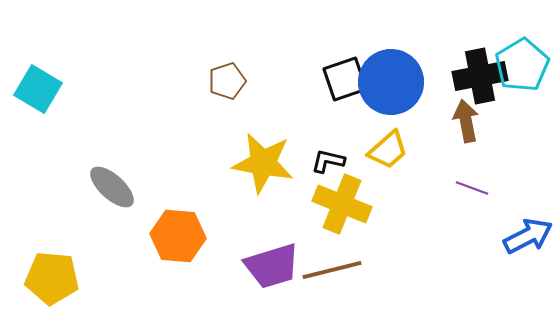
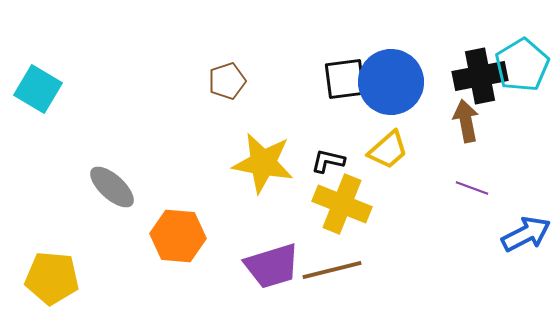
black square: rotated 12 degrees clockwise
blue arrow: moved 2 px left, 2 px up
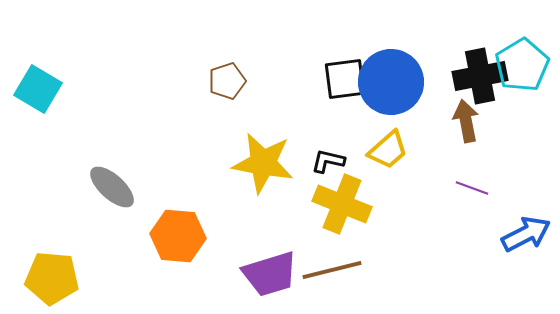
purple trapezoid: moved 2 px left, 8 px down
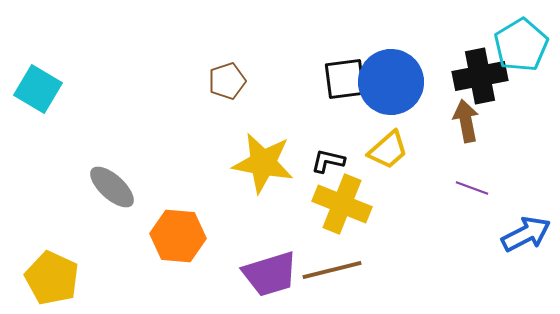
cyan pentagon: moved 1 px left, 20 px up
yellow pentagon: rotated 20 degrees clockwise
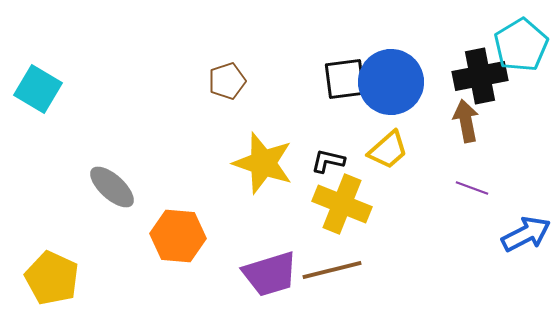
yellow star: rotated 8 degrees clockwise
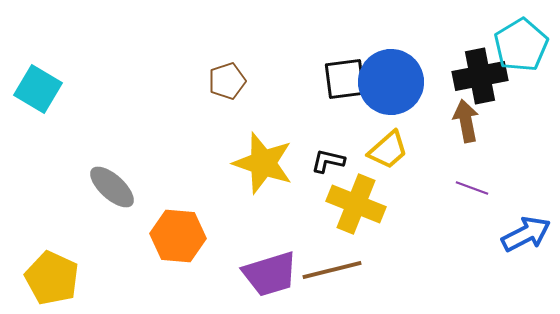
yellow cross: moved 14 px right
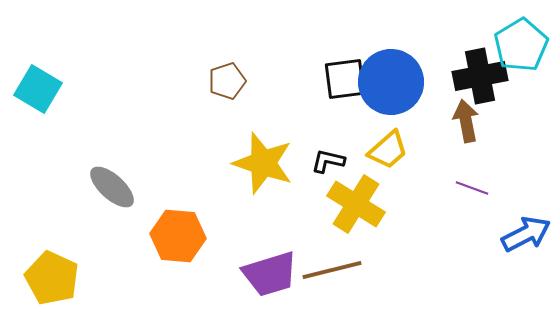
yellow cross: rotated 10 degrees clockwise
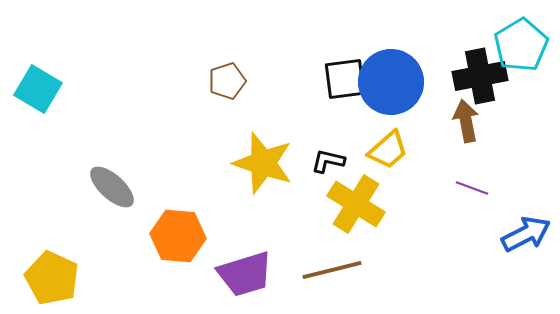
purple trapezoid: moved 25 px left
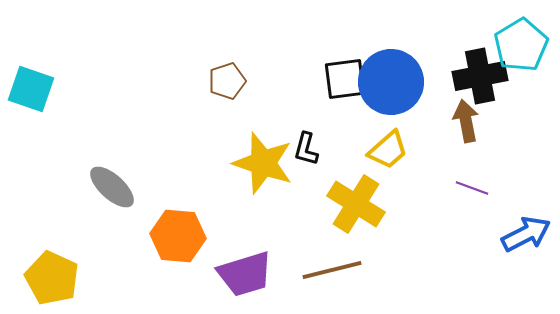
cyan square: moved 7 px left; rotated 12 degrees counterclockwise
black L-shape: moved 22 px left, 12 px up; rotated 88 degrees counterclockwise
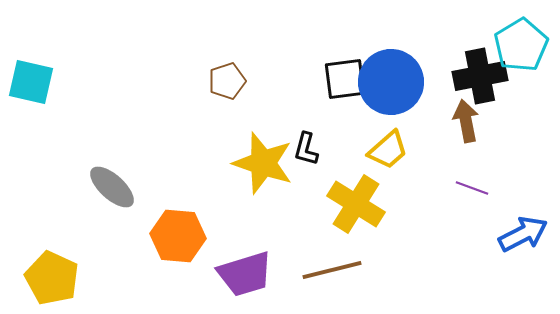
cyan square: moved 7 px up; rotated 6 degrees counterclockwise
blue arrow: moved 3 px left
